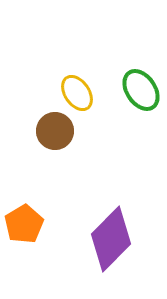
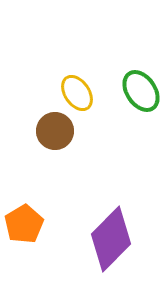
green ellipse: moved 1 px down
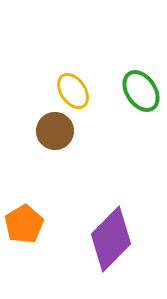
yellow ellipse: moved 4 px left, 2 px up
